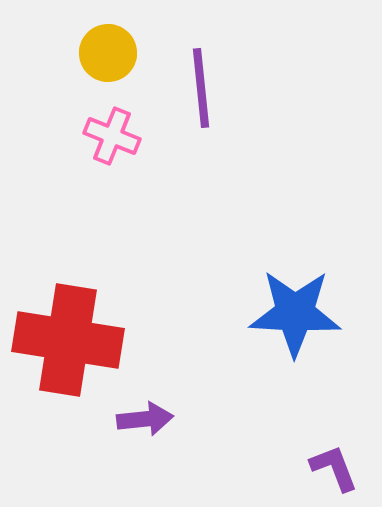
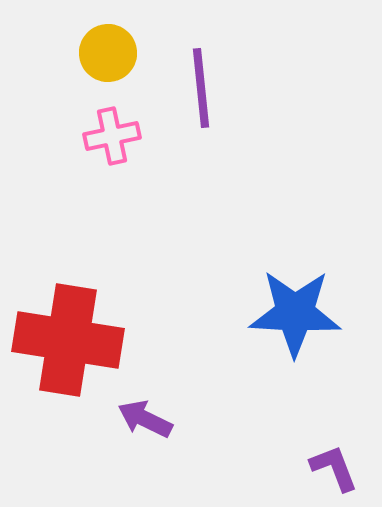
pink cross: rotated 34 degrees counterclockwise
purple arrow: rotated 148 degrees counterclockwise
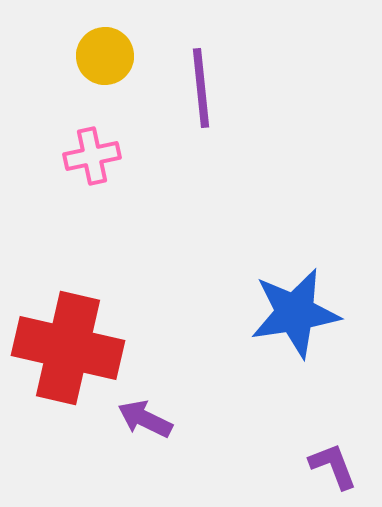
yellow circle: moved 3 px left, 3 px down
pink cross: moved 20 px left, 20 px down
blue star: rotated 12 degrees counterclockwise
red cross: moved 8 px down; rotated 4 degrees clockwise
purple L-shape: moved 1 px left, 2 px up
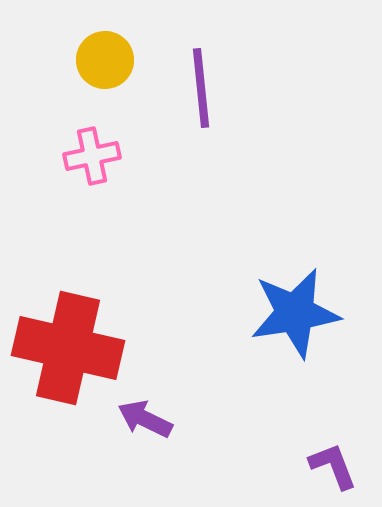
yellow circle: moved 4 px down
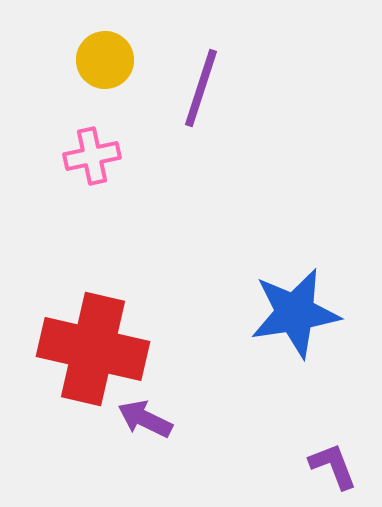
purple line: rotated 24 degrees clockwise
red cross: moved 25 px right, 1 px down
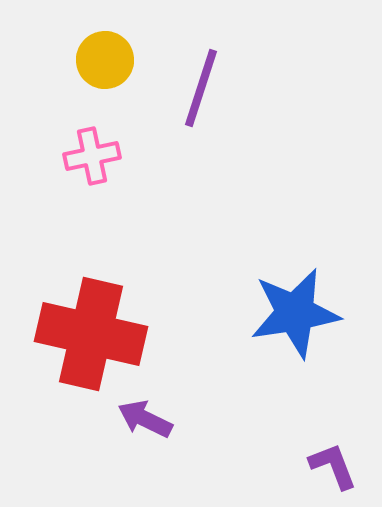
red cross: moved 2 px left, 15 px up
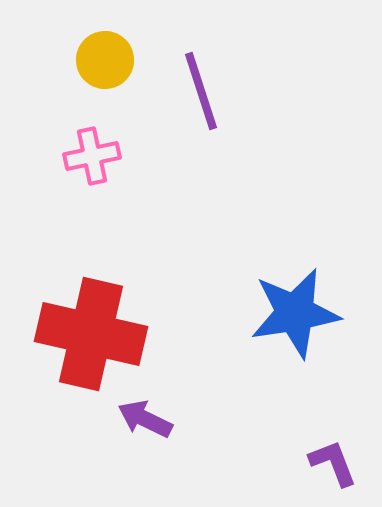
purple line: moved 3 px down; rotated 36 degrees counterclockwise
purple L-shape: moved 3 px up
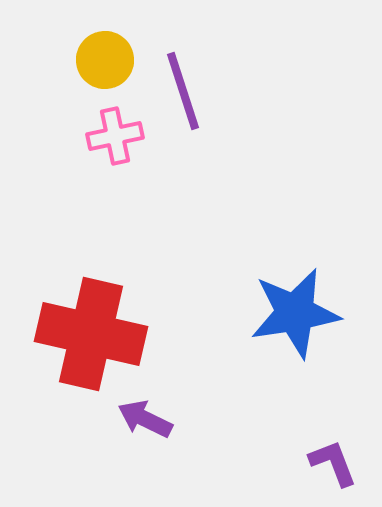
purple line: moved 18 px left
pink cross: moved 23 px right, 20 px up
